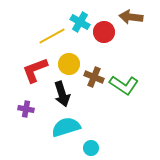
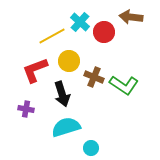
cyan cross: rotated 12 degrees clockwise
yellow circle: moved 3 px up
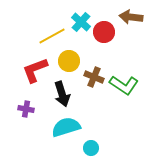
cyan cross: moved 1 px right
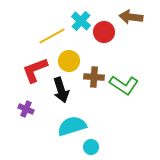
cyan cross: moved 1 px up
brown cross: rotated 18 degrees counterclockwise
black arrow: moved 1 px left, 4 px up
purple cross: rotated 14 degrees clockwise
cyan semicircle: moved 6 px right, 1 px up
cyan circle: moved 1 px up
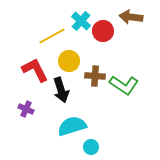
red circle: moved 1 px left, 1 px up
red L-shape: rotated 84 degrees clockwise
brown cross: moved 1 px right, 1 px up
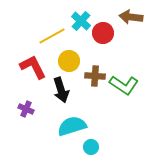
red circle: moved 2 px down
red L-shape: moved 2 px left, 3 px up
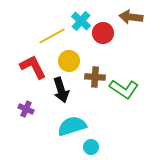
brown cross: moved 1 px down
green L-shape: moved 4 px down
